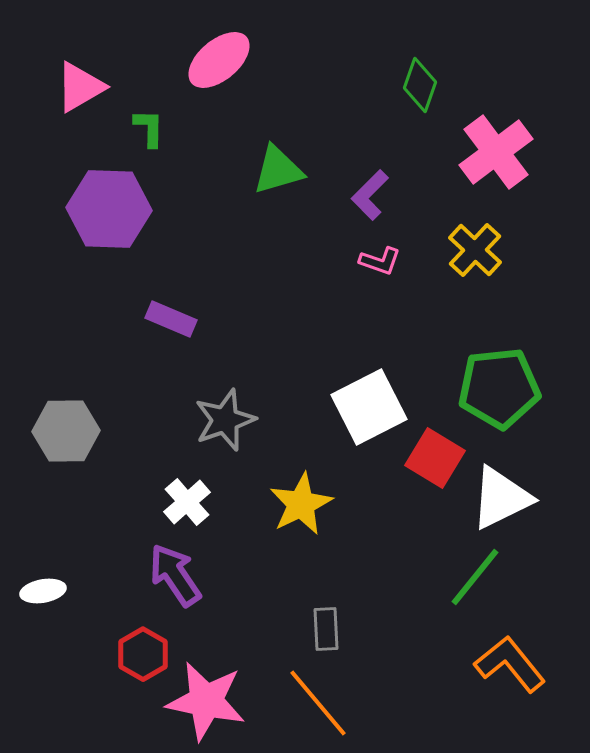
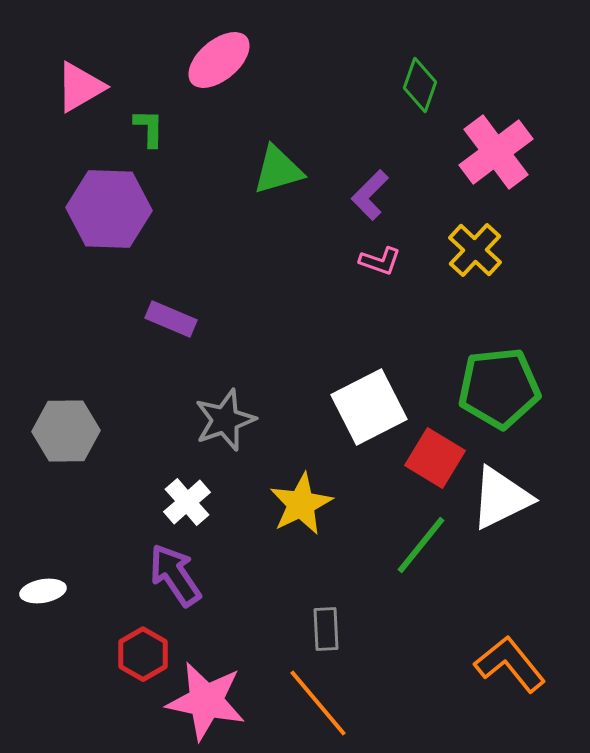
green line: moved 54 px left, 32 px up
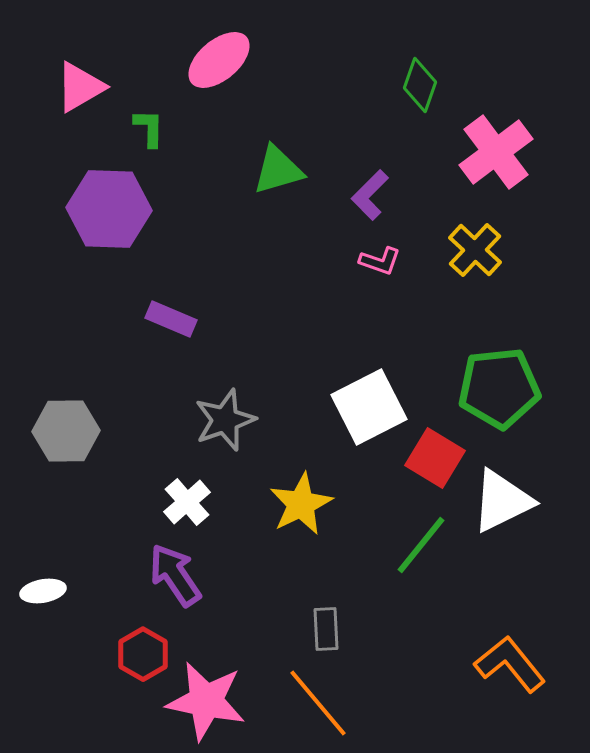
white triangle: moved 1 px right, 3 px down
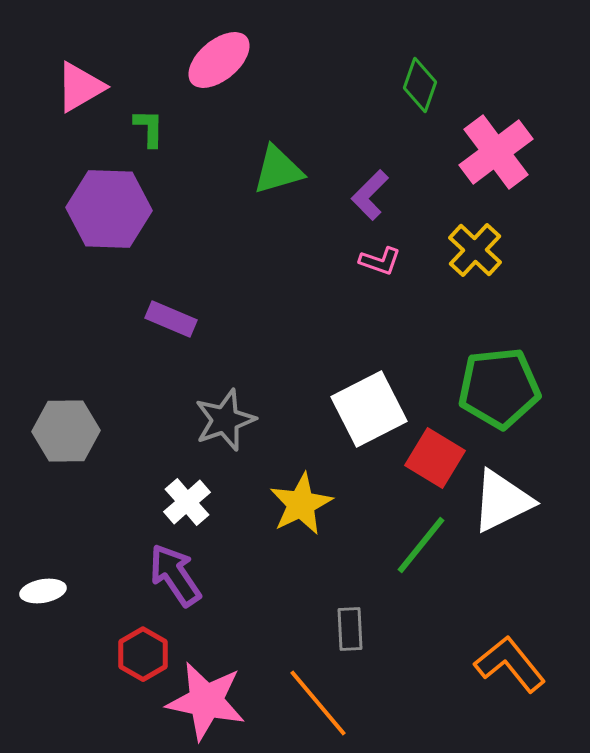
white square: moved 2 px down
gray rectangle: moved 24 px right
